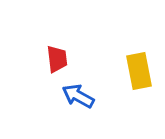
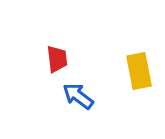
blue arrow: rotated 8 degrees clockwise
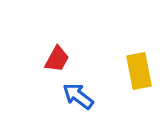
red trapezoid: rotated 36 degrees clockwise
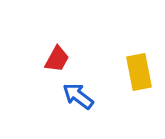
yellow rectangle: moved 1 px down
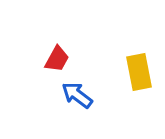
blue arrow: moved 1 px left, 1 px up
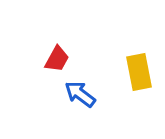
blue arrow: moved 3 px right, 1 px up
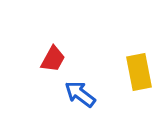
red trapezoid: moved 4 px left
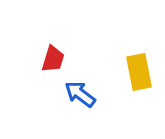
red trapezoid: rotated 12 degrees counterclockwise
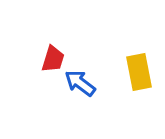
blue arrow: moved 11 px up
